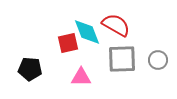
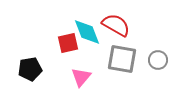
gray square: rotated 12 degrees clockwise
black pentagon: rotated 15 degrees counterclockwise
pink triangle: rotated 50 degrees counterclockwise
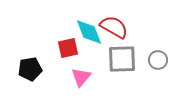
red semicircle: moved 2 px left, 2 px down
cyan diamond: moved 2 px right
red square: moved 5 px down
gray square: rotated 12 degrees counterclockwise
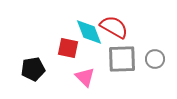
red square: rotated 25 degrees clockwise
gray circle: moved 3 px left, 1 px up
black pentagon: moved 3 px right
pink triangle: moved 4 px right; rotated 25 degrees counterclockwise
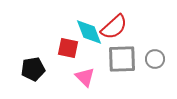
red semicircle: rotated 108 degrees clockwise
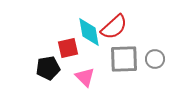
cyan diamond: rotated 12 degrees clockwise
red square: rotated 25 degrees counterclockwise
gray square: moved 2 px right
black pentagon: moved 15 px right, 1 px up
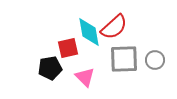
gray circle: moved 1 px down
black pentagon: moved 2 px right
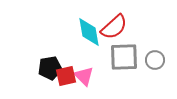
red square: moved 2 px left, 28 px down
gray square: moved 2 px up
pink triangle: moved 1 px left, 1 px up
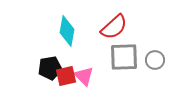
cyan diamond: moved 22 px left, 1 px up; rotated 20 degrees clockwise
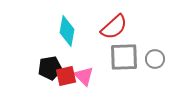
gray circle: moved 1 px up
